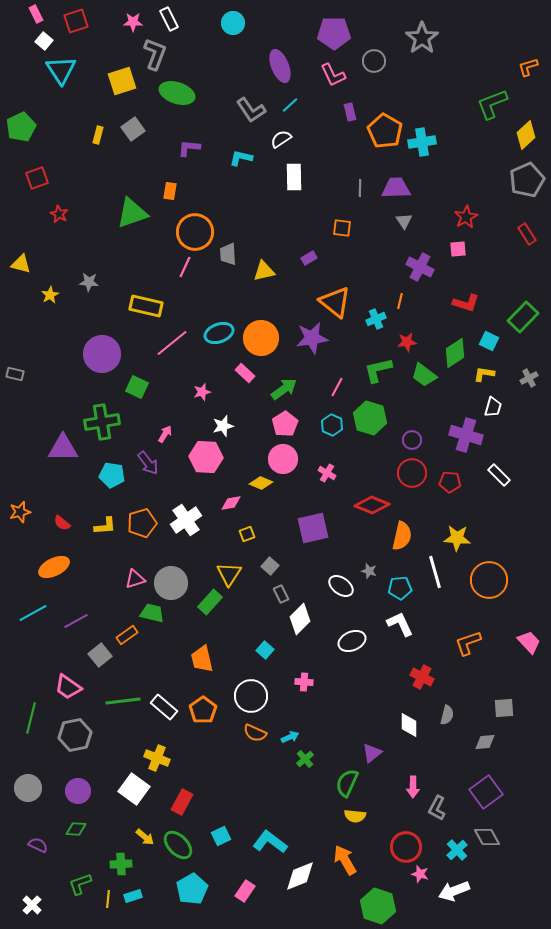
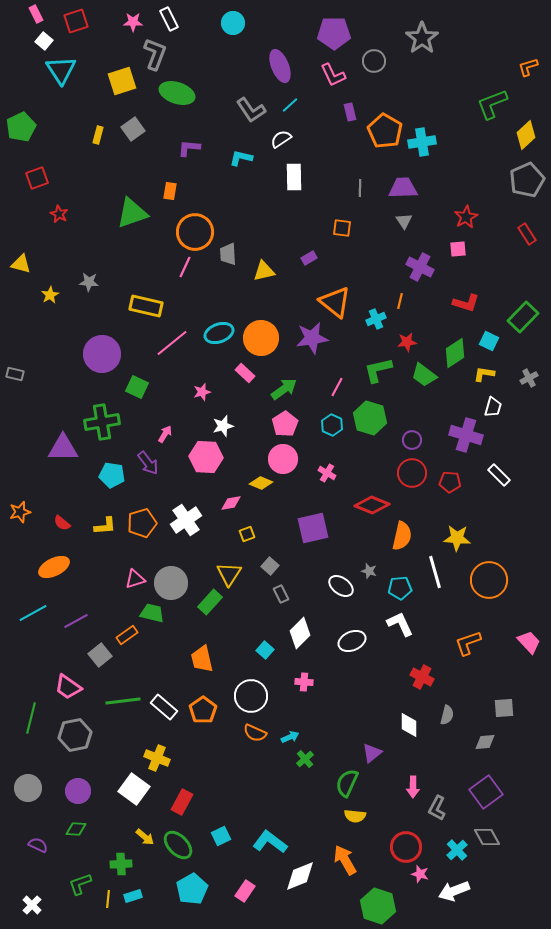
purple trapezoid at (396, 188): moved 7 px right
white diamond at (300, 619): moved 14 px down
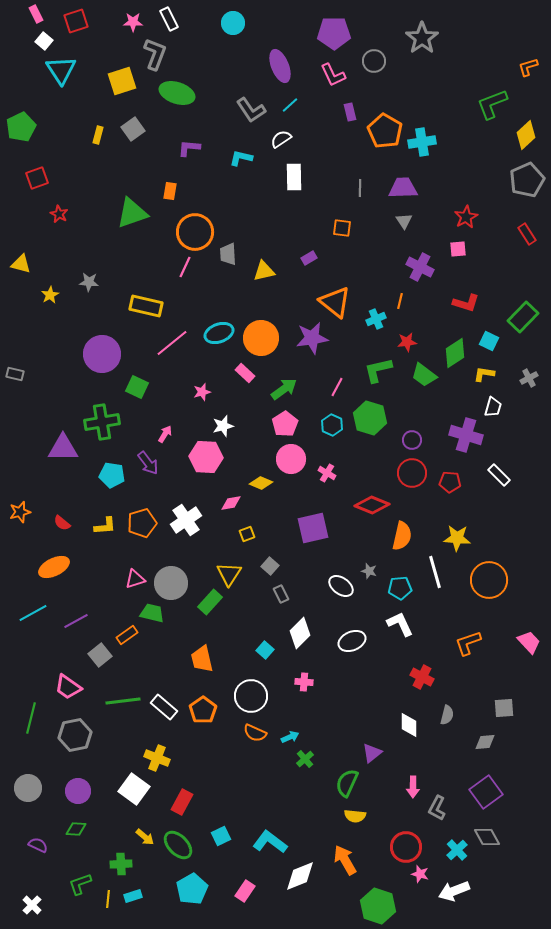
pink circle at (283, 459): moved 8 px right
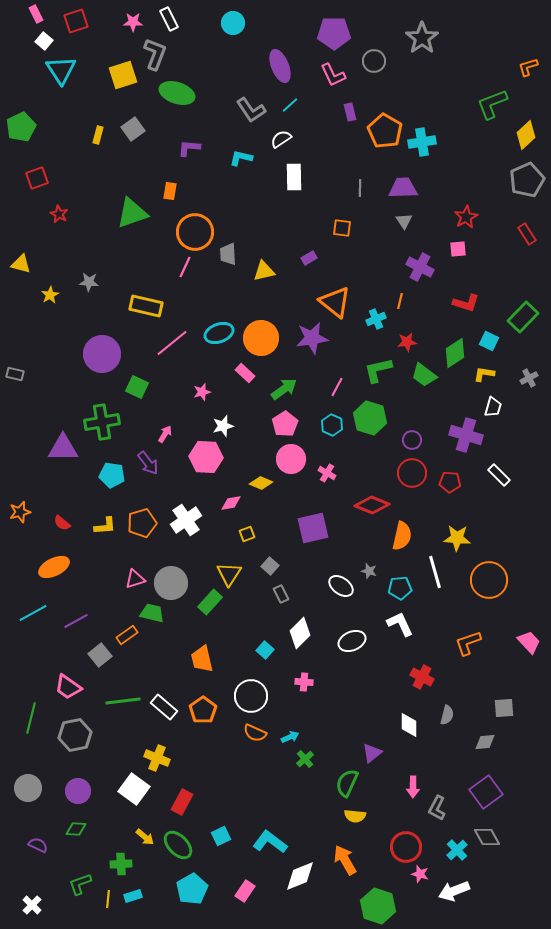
yellow square at (122, 81): moved 1 px right, 6 px up
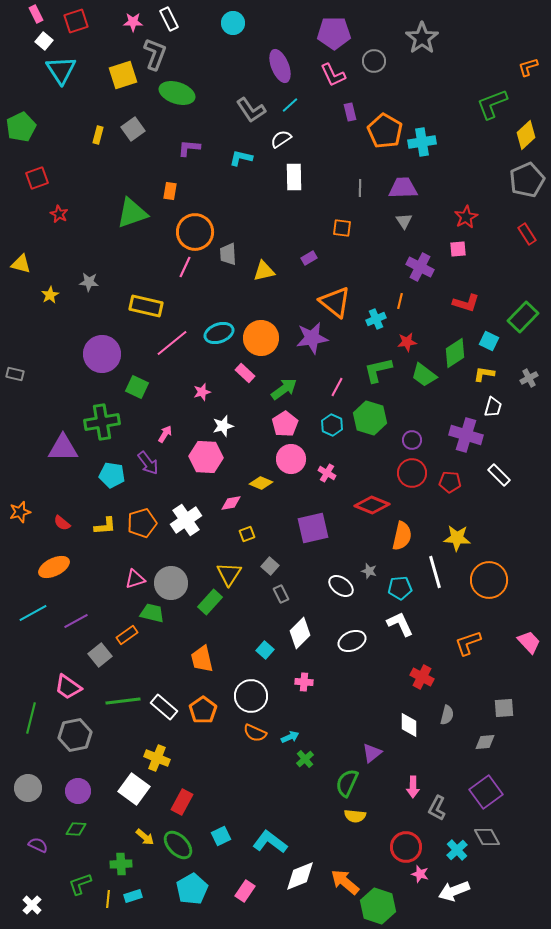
orange arrow at (345, 860): moved 22 px down; rotated 20 degrees counterclockwise
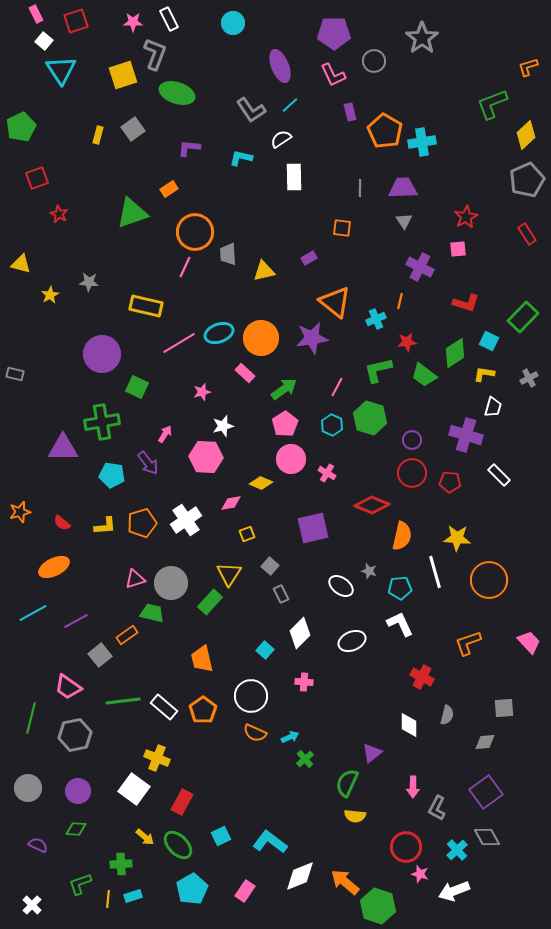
orange rectangle at (170, 191): moved 1 px left, 2 px up; rotated 48 degrees clockwise
pink line at (172, 343): moved 7 px right; rotated 8 degrees clockwise
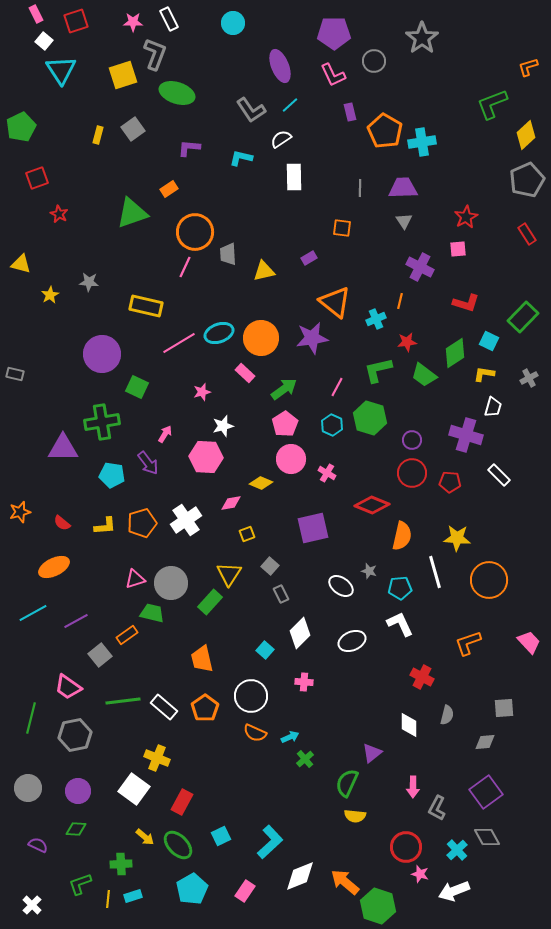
orange pentagon at (203, 710): moved 2 px right, 2 px up
cyan L-shape at (270, 842): rotated 100 degrees clockwise
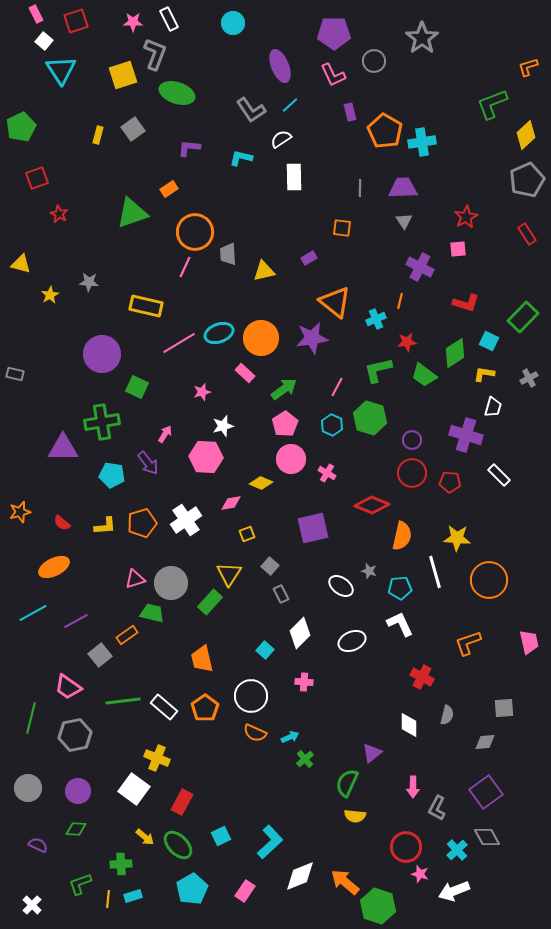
pink trapezoid at (529, 642): rotated 30 degrees clockwise
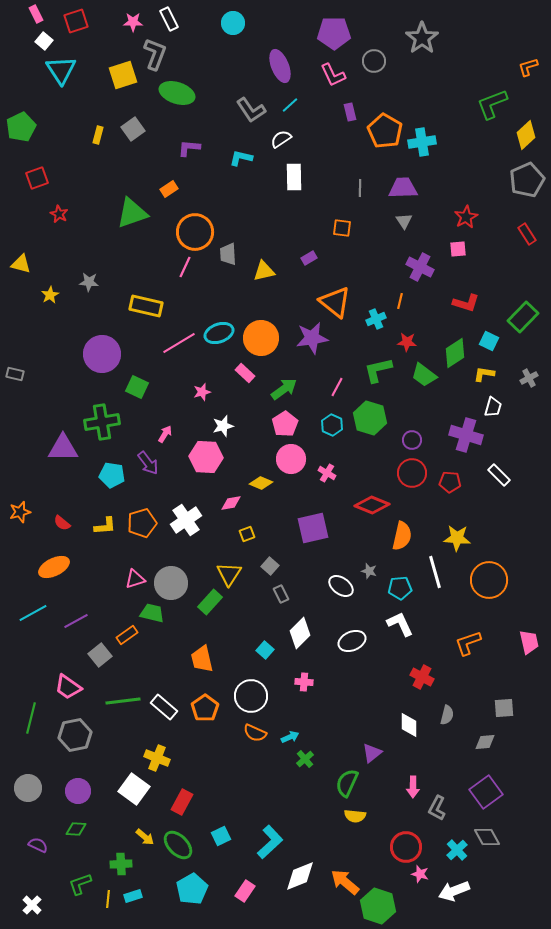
red star at (407, 342): rotated 12 degrees clockwise
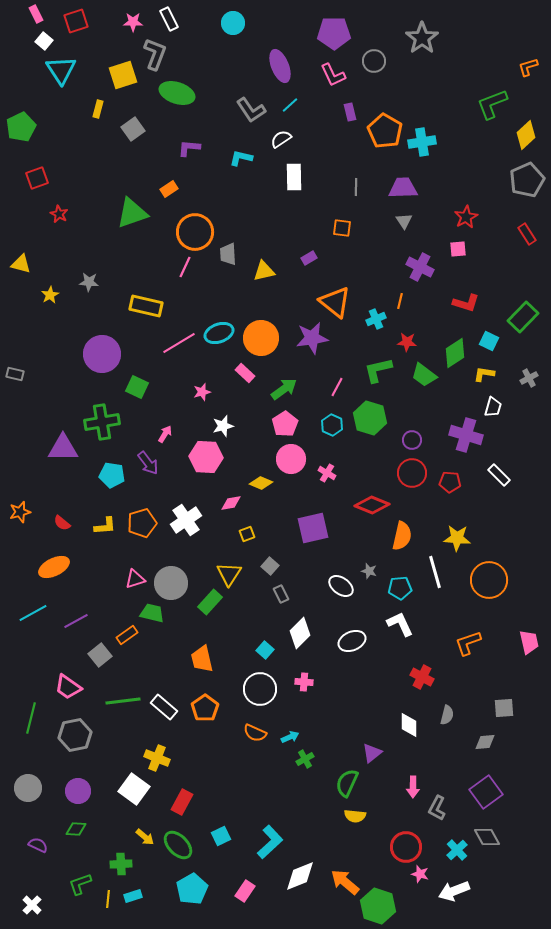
yellow rectangle at (98, 135): moved 26 px up
gray line at (360, 188): moved 4 px left, 1 px up
white circle at (251, 696): moved 9 px right, 7 px up
green cross at (305, 759): rotated 12 degrees clockwise
